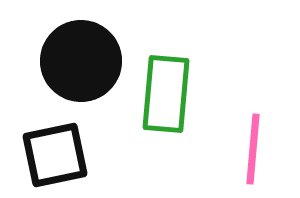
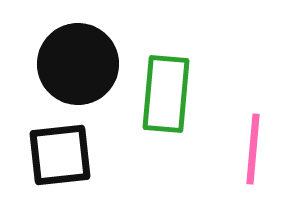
black circle: moved 3 px left, 3 px down
black square: moved 5 px right; rotated 6 degrees clockwise
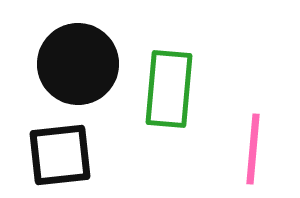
green rectangle: moved 3 px right, 5 px up
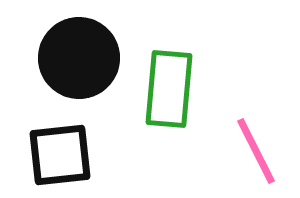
black circle: moved 1 px right, 6 px up
pink line: moved 3 px right, 2 px down; rotated 32 degrees counterclockwise
